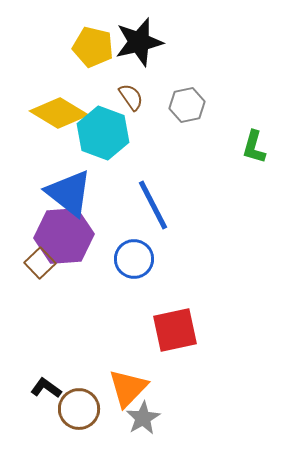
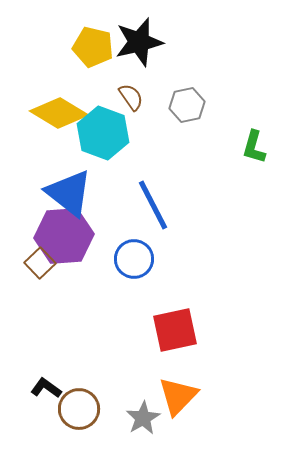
orange triangle: moved 50 px right, 8 px down
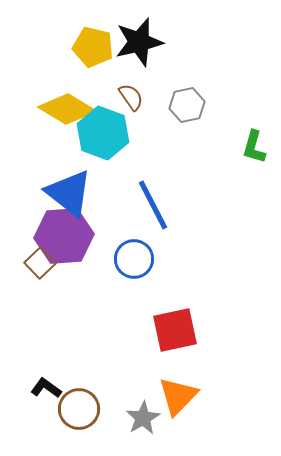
yellow diamond: moved 8 px right, 4 px up
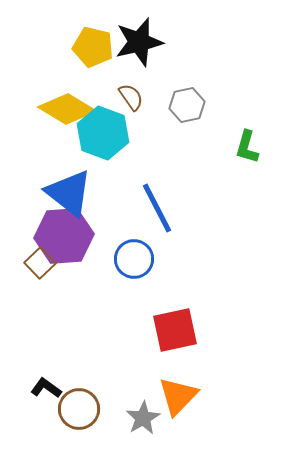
green L-shape: moved 7 px left
blue line: moved 4 px right, 3 px down
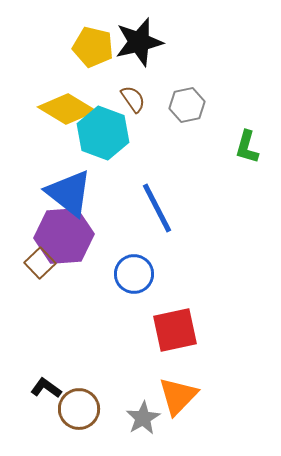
brown semicircle: moved 2 px right, 2 px down
blue circle: moved 15 px down
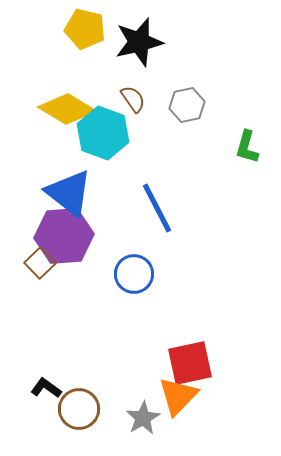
yellow pentagon: moved 8 px left, 18 px up
red square: moved 15 px right, 33 px down
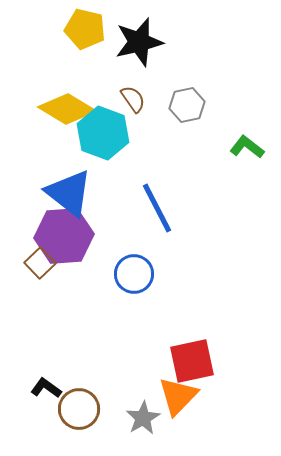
green L-shape: rotated 112 degrees clockwise
red square: moved 2 px right, 2 px up
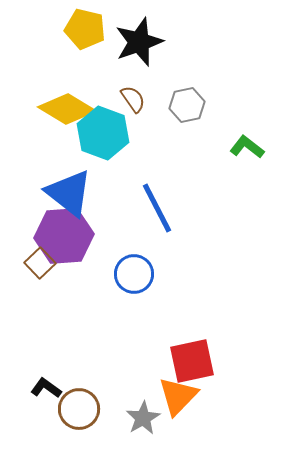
black star: rotated 6 degrees counterclockwise
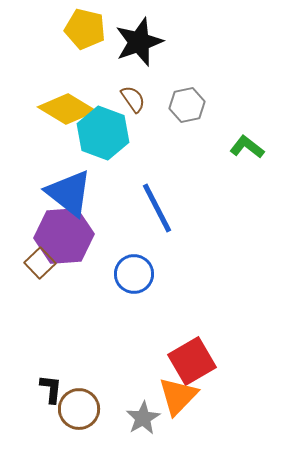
red square: rotated 18 degrees counterclockwise
black L-shape: moved 5 px right, 1 px down; rotated 60 degrees clockwise
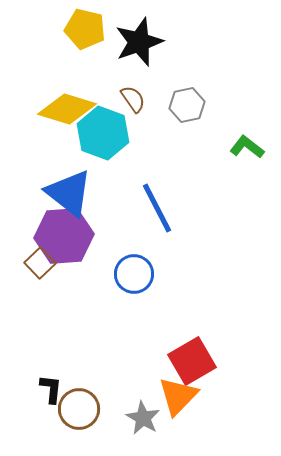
yellow diamond: rotated 14 degrees counterclockwise
gray star: rotated 12 degrees counterclockwise
